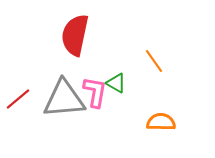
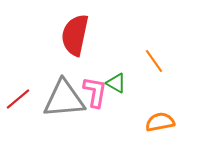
orange semicircle: moved 1 px left; rotated 12 degrees counterclockwise
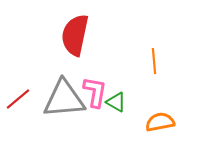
orange line: rotated 30 degrees clockwise
green triangle: moved 19 px down
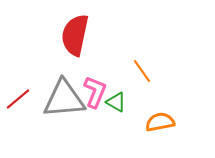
orange line: moved 12 px left, 10 px down; rotated 30 degrees counterclockwise
pink L-shape: rotated 12 degrees clockwise
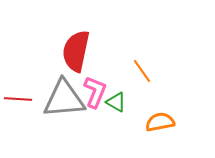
red semicircle: moved 1 px right, 16 px down
red line: rotated 44 degrees clockwise
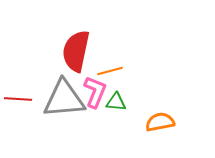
orange line: moved 32 px left; rotated 70 degrees counterclockwise
green triangle: rotated 25 degrees counterclockwise
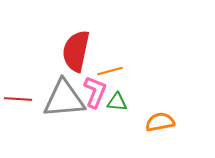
green triangle: moved 1 px right
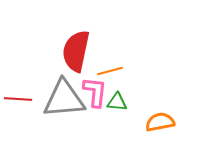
pink L-shape: rotated 16 degrees counterclockwise
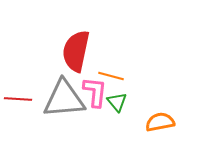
orange line: moved 1 px right, 5 px down; rotated 30 degrees clockwise
green triangle: rotated 45 degrees clockwise
